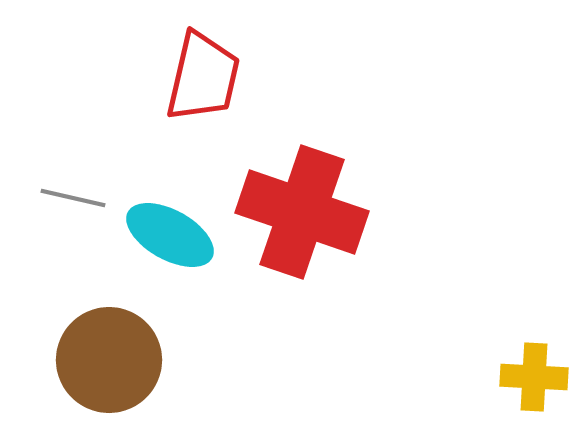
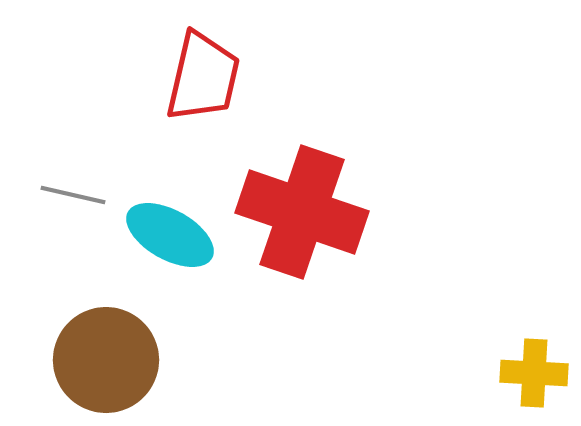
gray line: moved 3 px up
brown circle: moved 3 px left
yellow cross: moved 4 px up
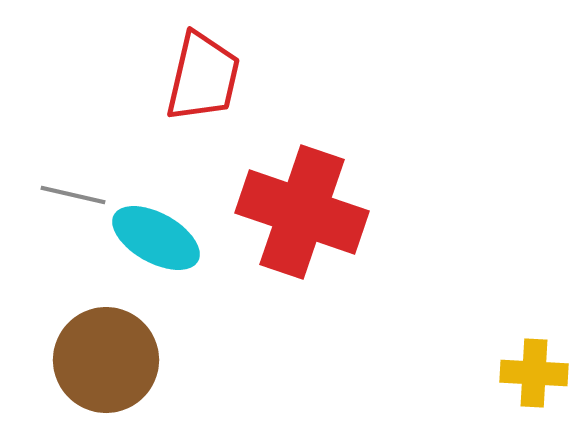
cyan ellipse: moved 14 px left, 3 px down
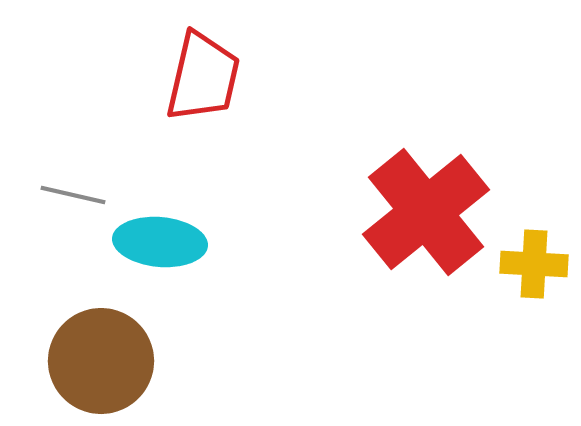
red cross: moved 124 px right; rotated 32 degrees clockwise
cyan ellipse: moved 4 px right, 4 px down; rotated 24 degrees counterclockwise
brown circle: moved 5 px left, 1 px down
yellow cross: moved 109 px up
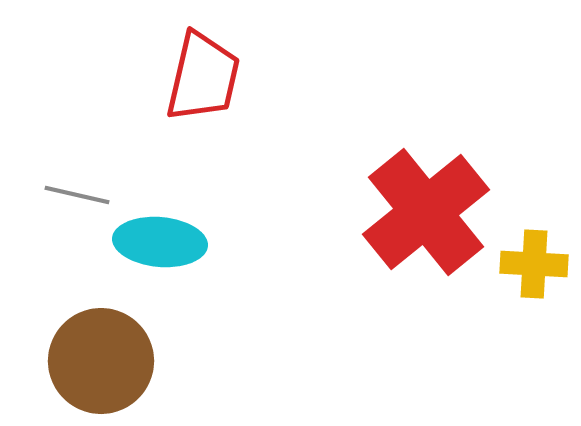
gray line: moved 4 px right
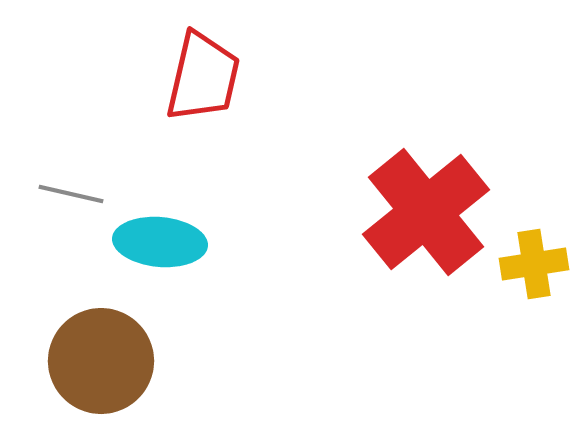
gray line: moved 6 px left, 1 px up
yellow cross: rotated 12 degrees counterclockwise
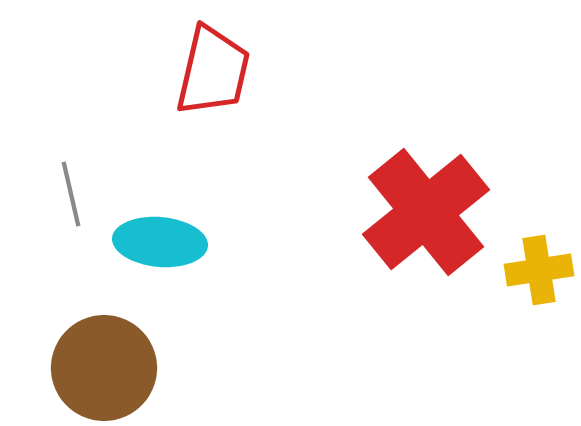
red trapezoid: moved 10 px right, 6 px up
gray line: rotated 64 degrees clockwise
yellow cross: moved 5 px right, 6 px down
brown circle: moved 3 px right, 7 px down
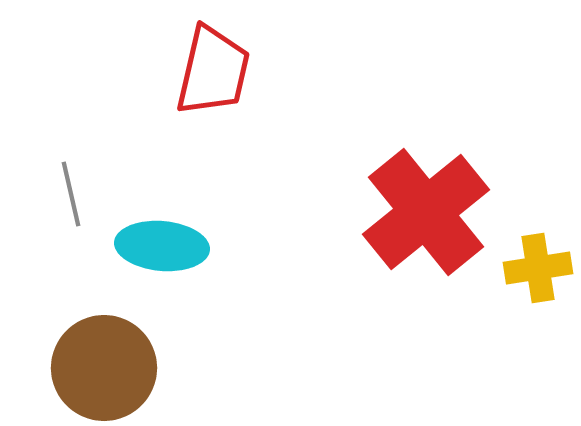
cyan ellipse: moved 2 px right, 4 px down
yellow cross: moved 1 px left, 2 px up
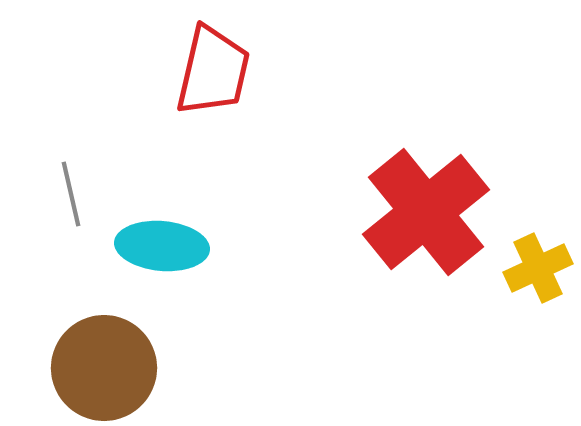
yellow cross: rotated 16 degrees counterclockwise
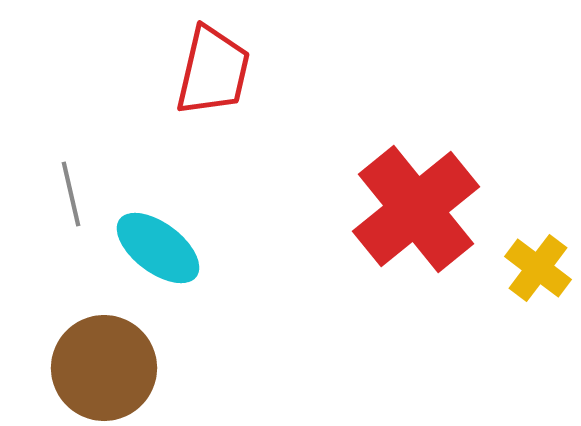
red cross: moved 10 px left, 3 px up
cyan ellipse: moved 4 px left, 2 px down; rotated 32 degrees clockwise
yellow cross: rotated 28 degrees counterclockwise
